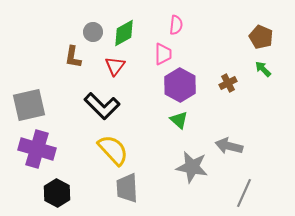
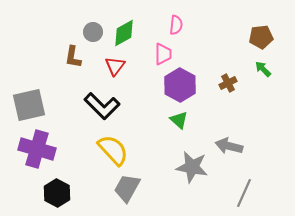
brown pentagon: rotated 30 degrees counterclockwise
gray trapezoid: rotated 32 degrees clockwise
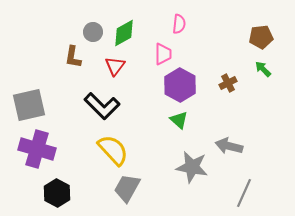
pink semicircle: moved 3 px right, 1 px up
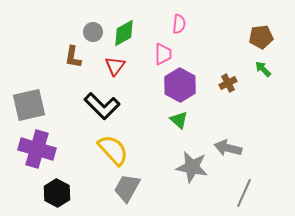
gray arrow: moved 1 px left, 2 px down
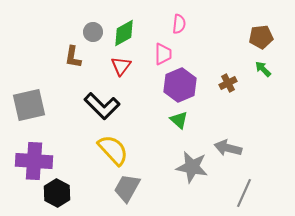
red triangle: moved 6 px right
purple hexagon: rotated 8 degrees clockwise
purple cross: moved 3 px left, 12 px down; rotated 12 degrees counterclockwise
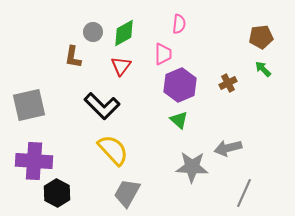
gray arrow: rotated 28 degrees counterclockwise
gray star: rotated 8 degrees counterclockwise
gray trapezoid: moved 5 px down
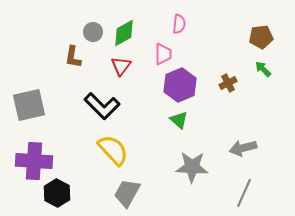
gray arrow: moved 15 px right
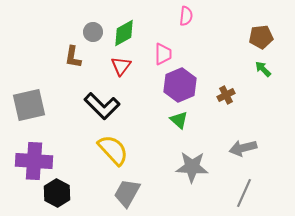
pink semicircle: moved 7 px right, 8 px up
brown cross: moved 2 px left, 12 px down
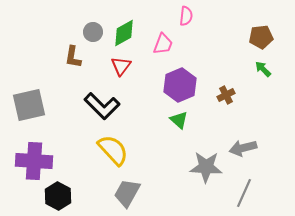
pink trapezoid: moved 10 px up; rotated 20 degrees clockwise
gray star: moved 14 px right
black hexagon: moved 1 px right, 3 px down
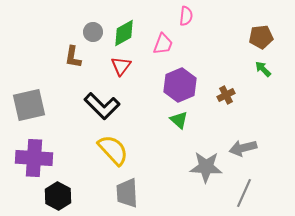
purple cross: moved 3 px up
gray trapezoid: rotated 32 degrees counterclockwise
